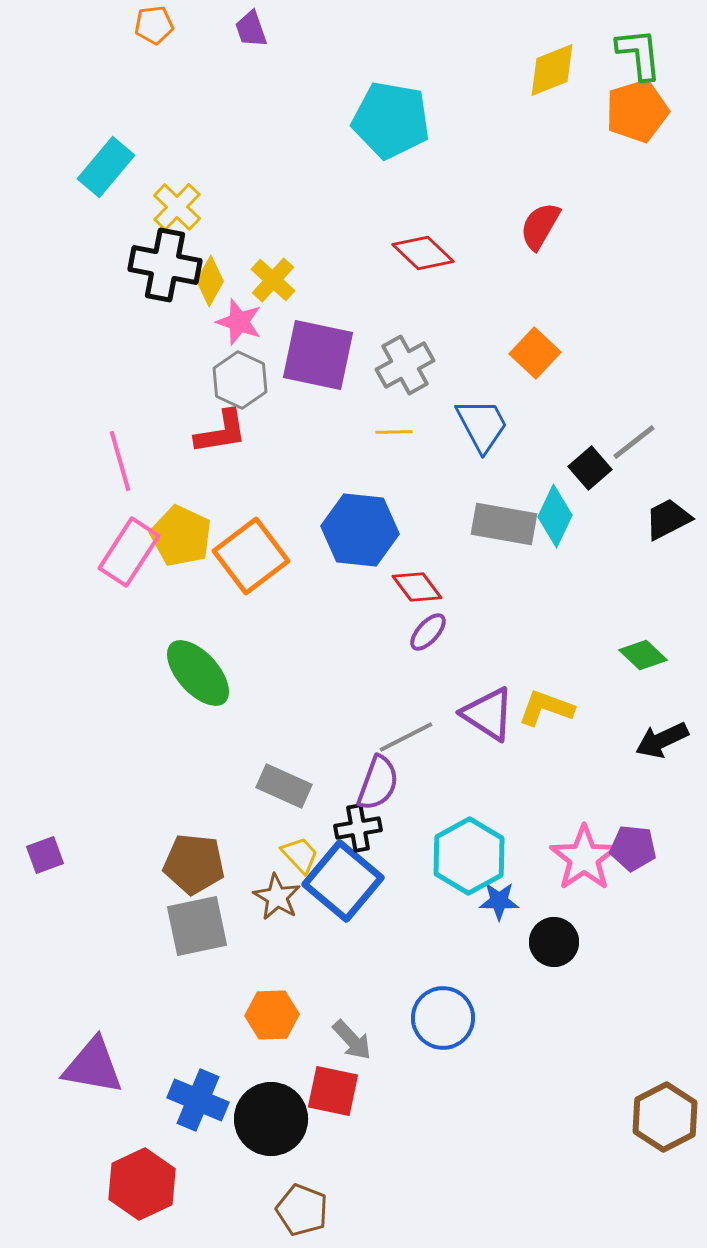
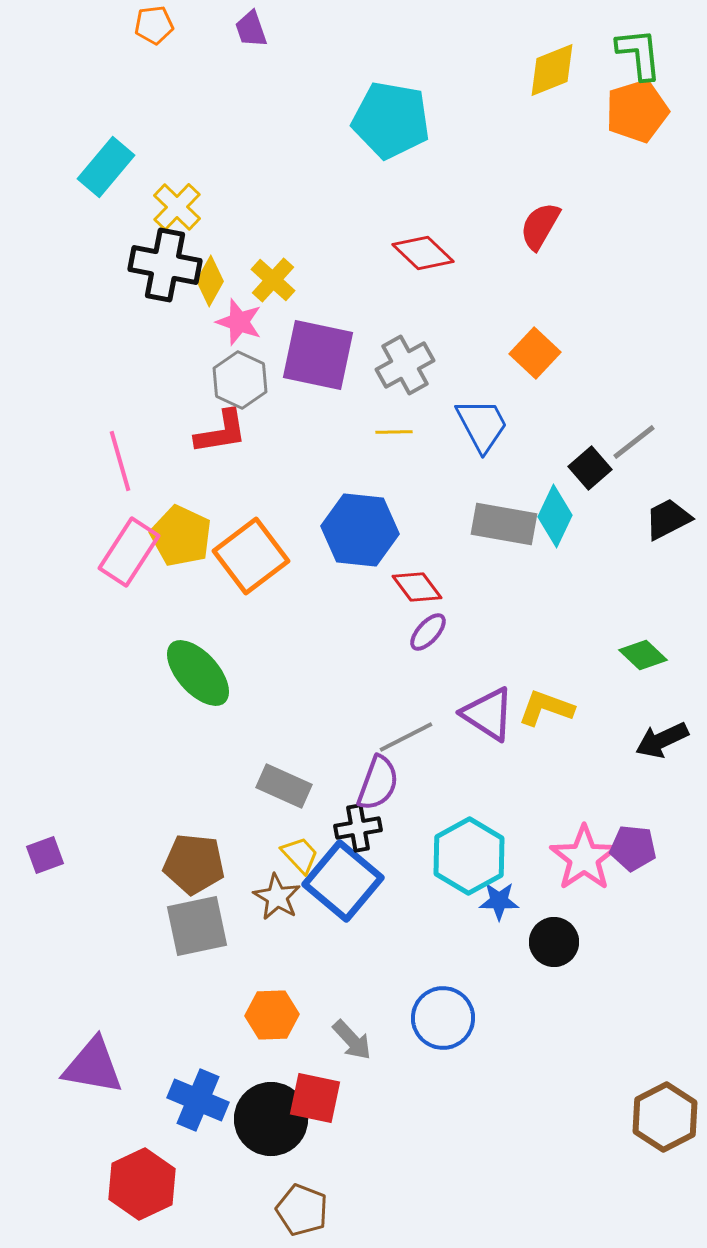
red square at (333, 1091): moved 18 px left, 7 px down
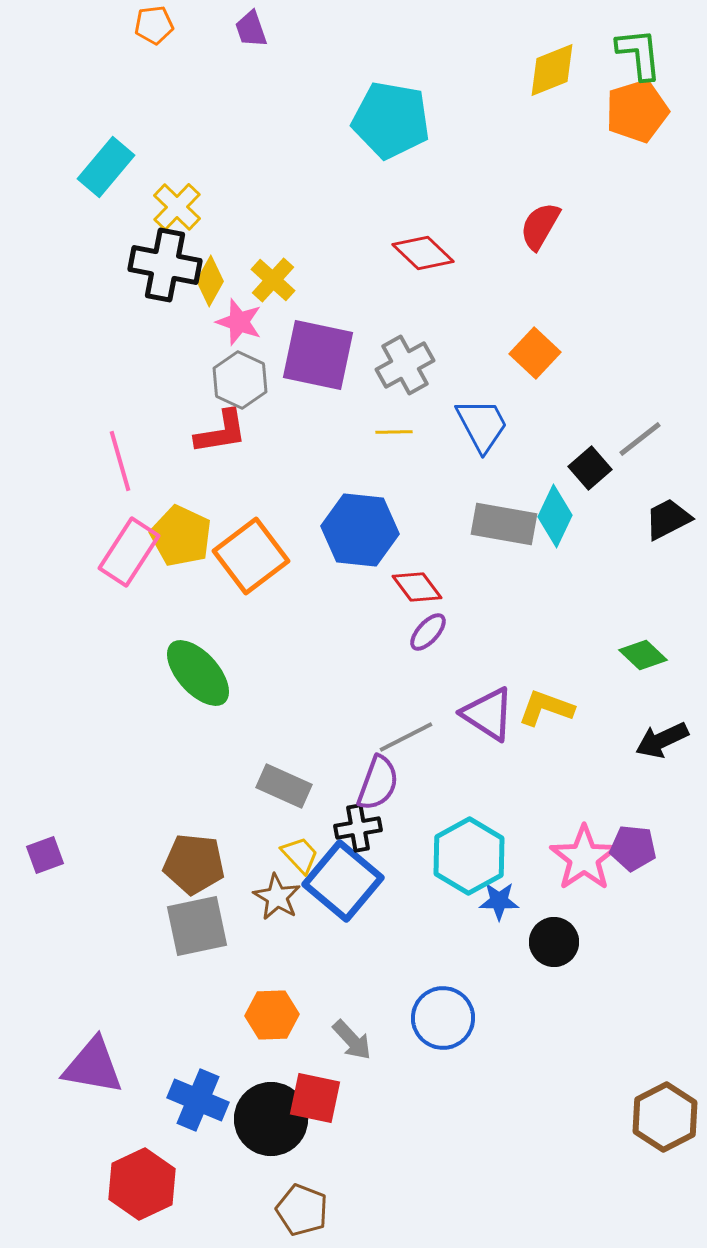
gray line at (634, 442): moved 6 px right, 3 px up
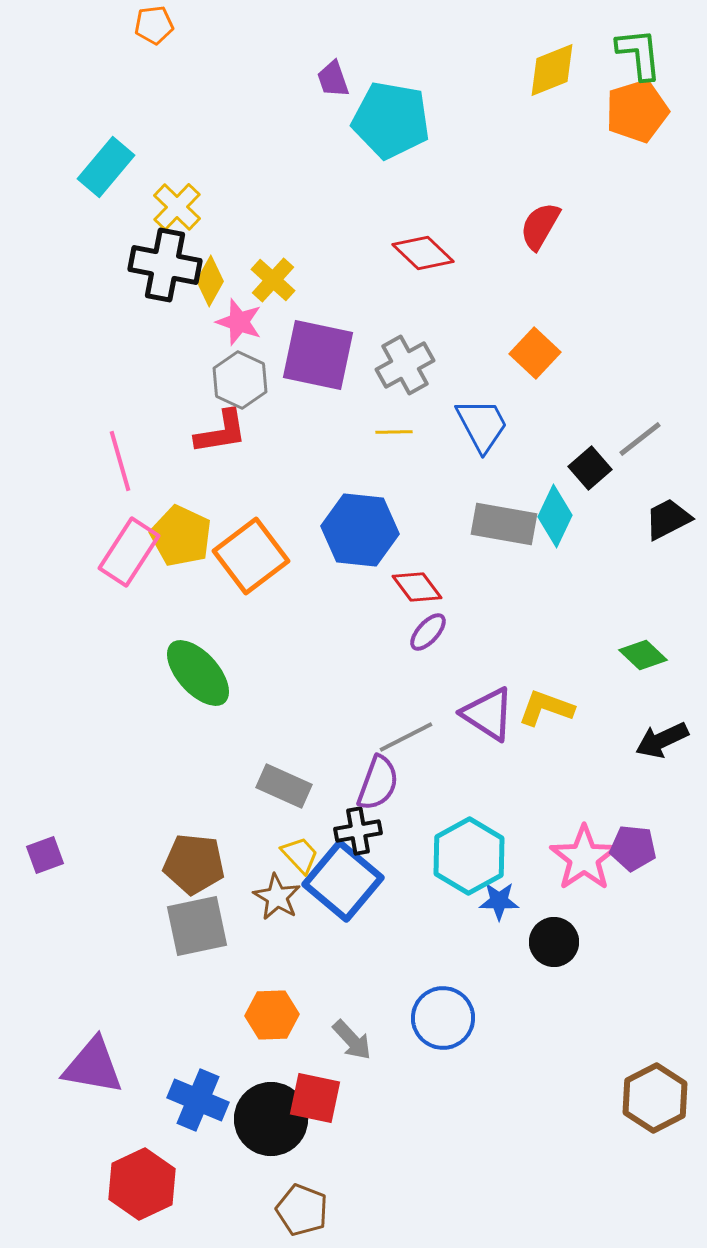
purple trapezoid at (251, 29): moved 82 px right, 50 px down
black cross at (358, 828): moved 3 px down
brown hexagon at (665, 1117): moved 10 px left, 19 px up
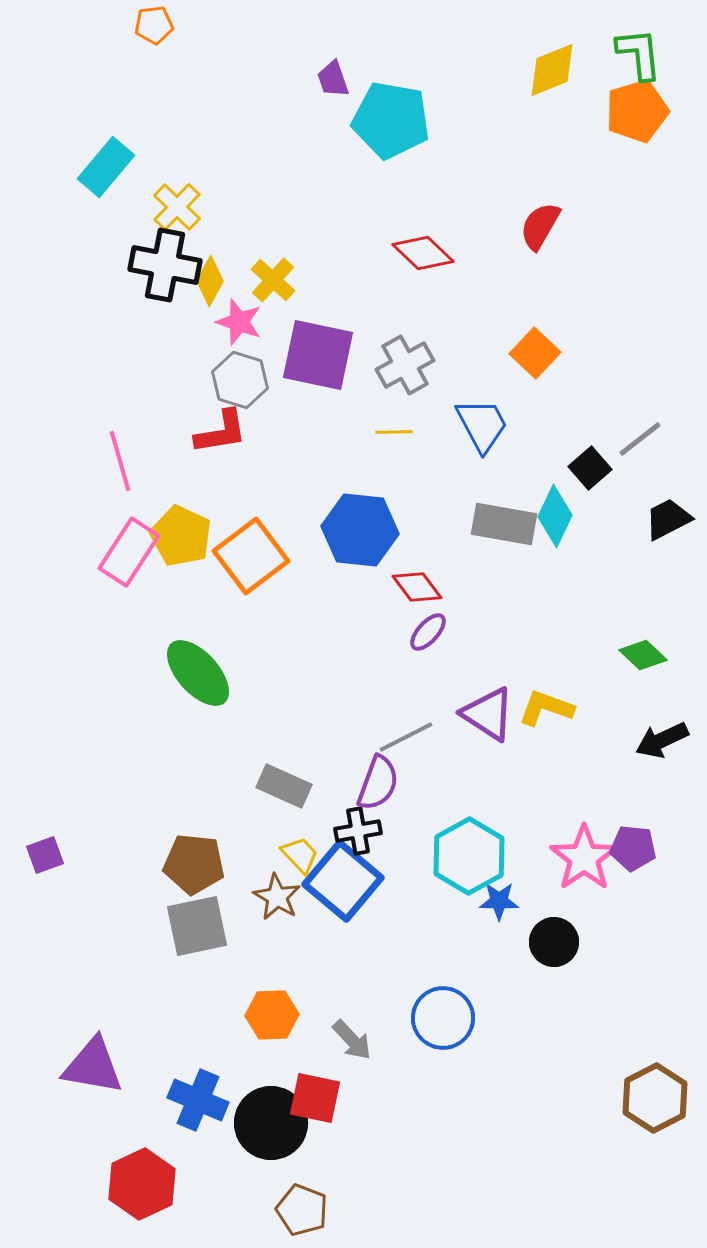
gray hexagon at (240, 380): rotated 8 degrees counterclockwise
black circle at (271, 1119): moved 4 px down
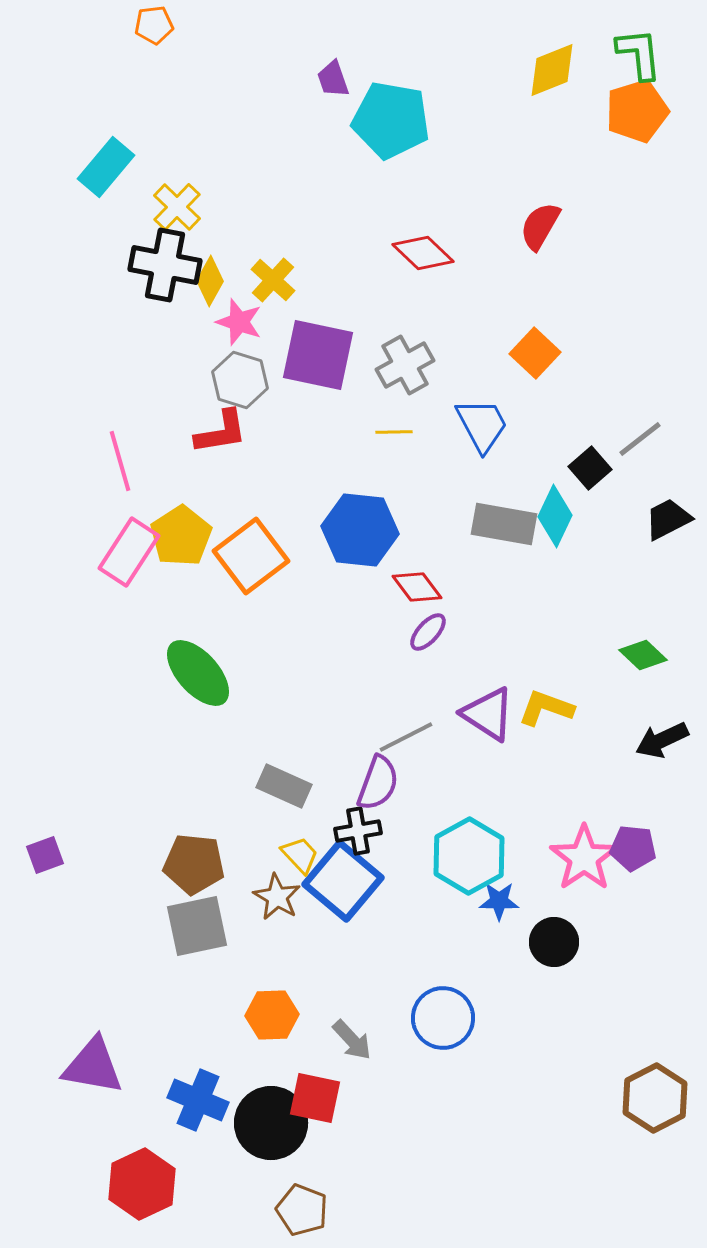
yellow pentagon at (181, 536): rotated 14 degrees clockwise
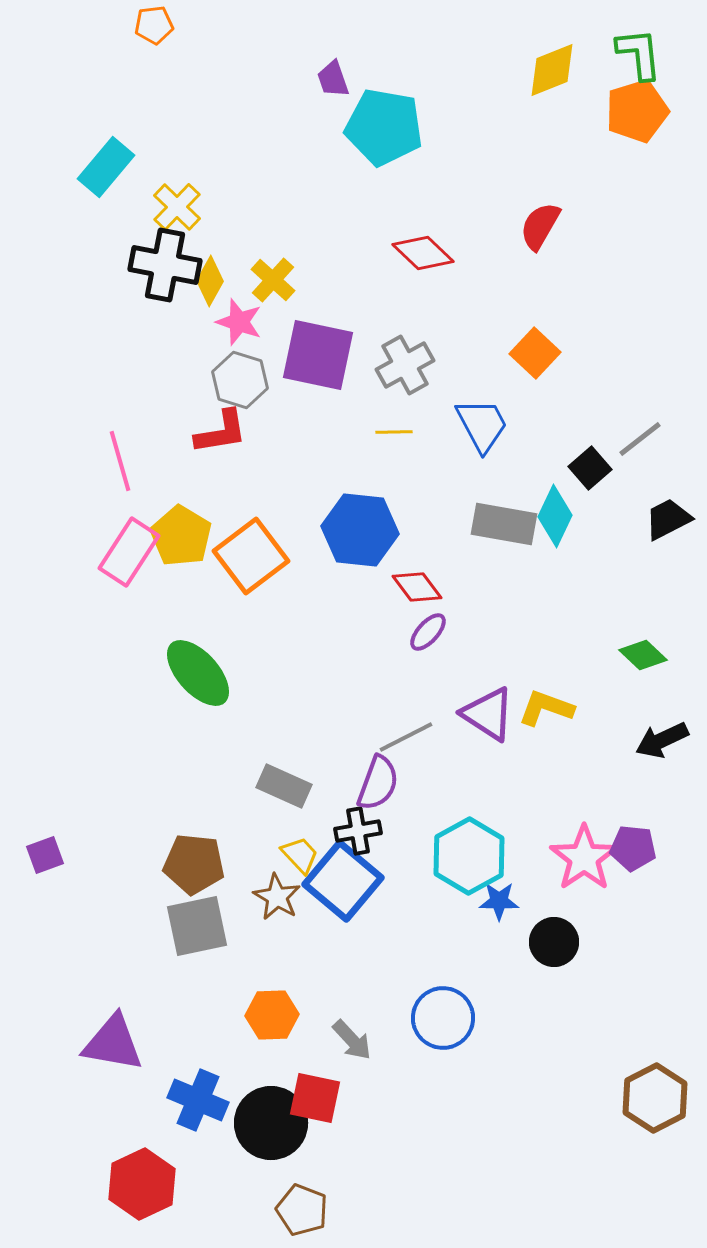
cyan pentagon at (391, 120): moved 7 px left, 7 px down
yellow pentagon at (181, 536): rotated 8 degrees counterclockwise
purple triangle at (93, 1066): moved 20 px right, 23 px up
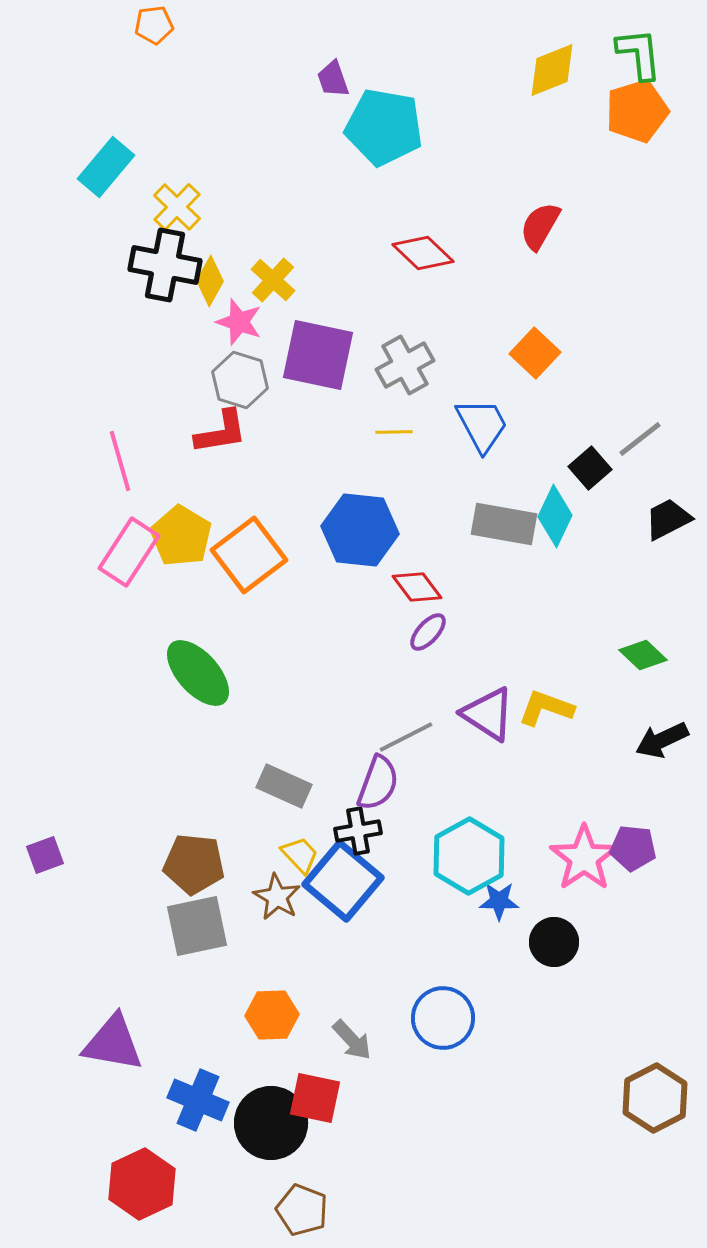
orange square at (251, 556): moved 2 px left, 1 px up
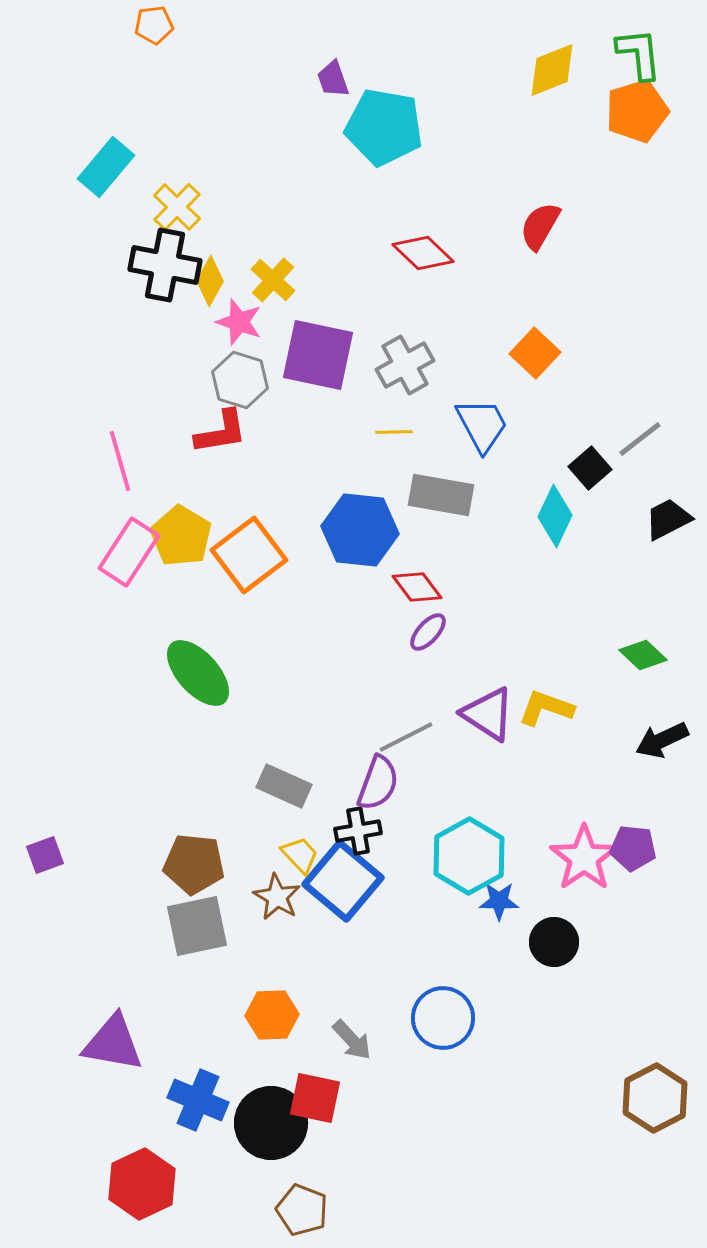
gray rectangle at (504, 524): moved 63 px left, 29 px up
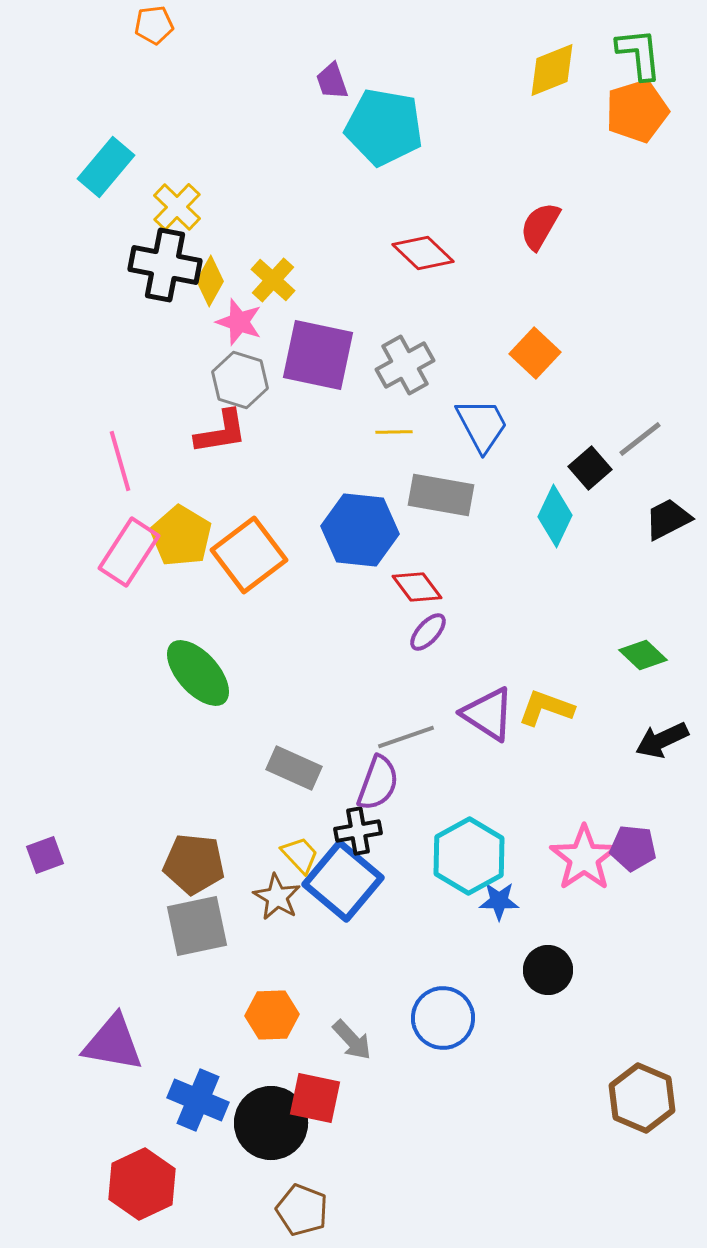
purple trapezoid at (333, 79): moved 1 px left, 2 px down
gray line at (406, 737): rotated 8 degrees clockwise
gray rectangle at (284, 786): moved 10 px right, 18 px up
black circle at (554, 942): moved 6 px left, 28 px down
brown hexagon at (655, 1098): moved 13 px left; rotated 10 degrees counterclockwise
